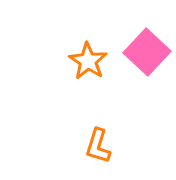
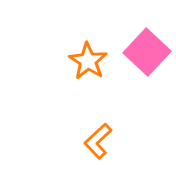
orange L-shape: moved 5 px up; rotated 30 degrees clockwise
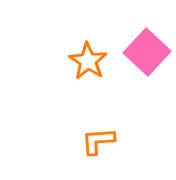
orange L-shape: rotated 39 degrees clockwise
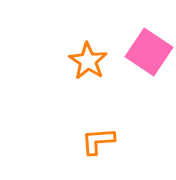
pink square: moved 2 px right; rotated 9 degrees counterclockwise
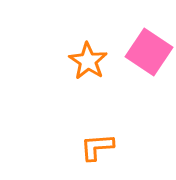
orange L-shape: moved 1 px left, 6 px down
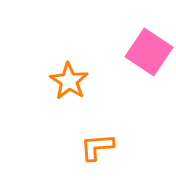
orange star: moved 19 px left, 20 px down
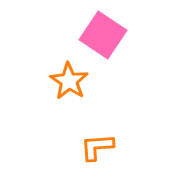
pink square: moved 46 px left, 17 px up
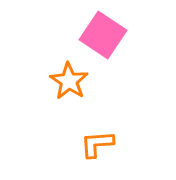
orange L-shape: moved 3 px up
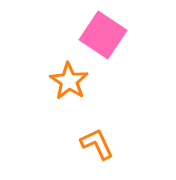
orange L-shape: rotated 69 degrees clockwise
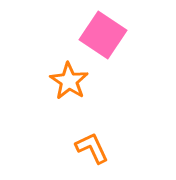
orange L-shape: moved 5 px left, 4 px down
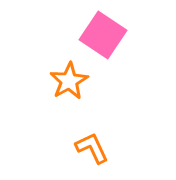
orange star: rotated 9 degrees clockwise
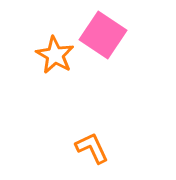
orange star: moved 14 px left, 26 px up; rotated 12 degrees counterclockwise
